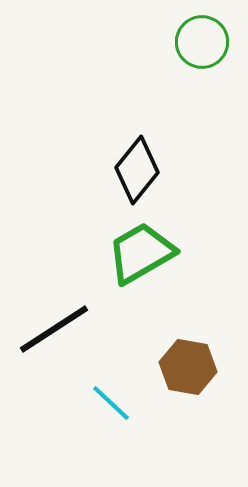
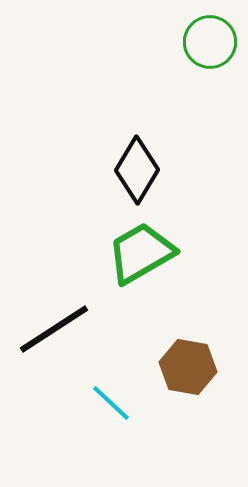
green circle: moved 8 px right
black diamond: rotated 8 degrees counterclockwise
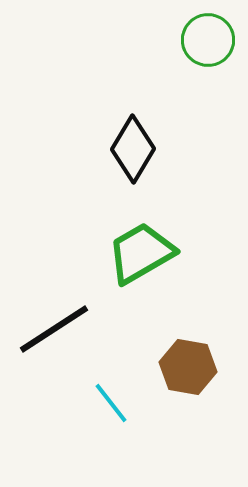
green circle: moved 2 px left, 2 px up
black diamond: moved 4 px left, 21 px up
cyan line: rotated 9 degrees clockwise
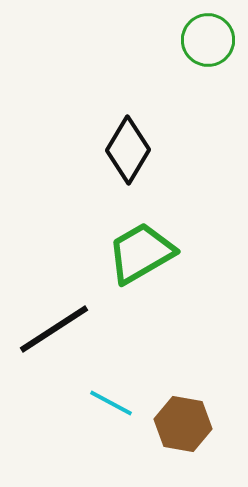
black diamond: moved 5 px left, 1 px down
brown hexagon: moved 5 px left, 57 px down
cyan line: rotated 24 degrees counterclockwise
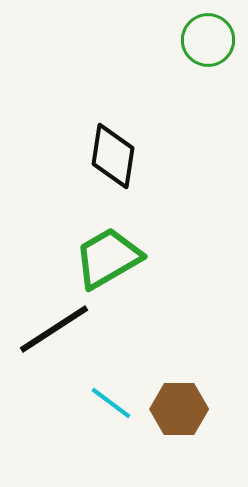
black diamond: moved 15 px left, 6 px down; rotated 22 degrees counterclockwise
green trapezoid: moved 33 px left, 5 px down
cyan line: rotated 9 degrees clockwise
brown hexagon: moved 4 px left, 15 px up; rotated 10 degrees counterclockwise
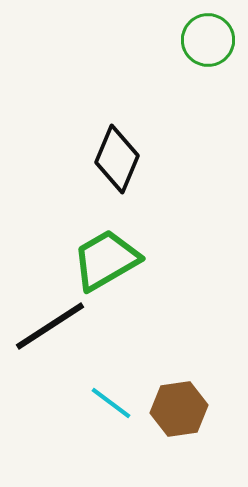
black diamond: moved 4 px right, 3 px down; rotated 14 degrees clockwise
green trapezoid: moved 2 px left, 2 px down
black line: moved 4 px left, 3 px up
brown hexagon: rotated 8 degrees counterclockwise
